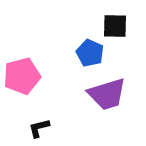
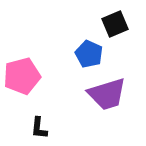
black square: moved 2 px up; rotated 24 degrees counterclockwise
blue pentagon: moved 1 px left, 1 px down
black L-shape: rotated 70 degrees counterclockwise
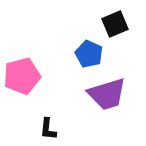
black L-shape: moved 9 px right, 1 px down
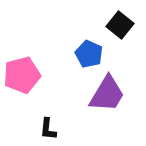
black square: moved 5 px right, 1 px down; rotated 28 degrees counterclockwise
pink pentagon: moved 1 px up
purple trapezoid: rotated 42 degrees counterclockwise
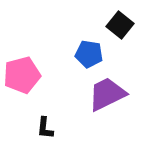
blue pentagon: rotated 16 degrees counterclockwise
purple trapezoid: rotated 147 degrees counterclockwise
black L-shape: moved 3 px left, 1 px up
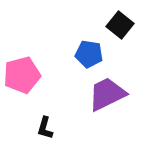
black L-shape: rotated 10 degrees clockwise
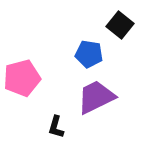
pink pentagon: moved 3 px down
purple trapezoid: moved 11 px left, 3 px down
black L-shape: moved 11 px right, 1 px up
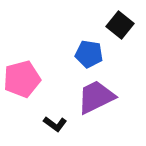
pink pentagon: moved 1 px down
black L-shape: moved 1 px left, 3 px up; rotated 70 degrees counterclockwise
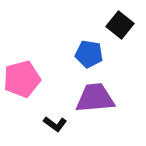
purple trapezoid: moved 1 px left, 1 px down; rotated 21 degrees clockwise
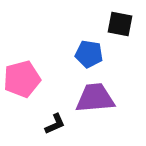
black square: moved 1 px up; rotated 28 degrees counterclockwise
black L-shape: rotated 60 degrees counterclockwise
